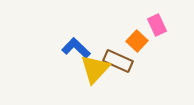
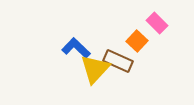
pink rectangle: moved 2 px up; rotated 20 degrees counterclockwise
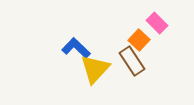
orange square: moved 2 px right, 1 px up
brown rectangle: moved 14 px right; rotated 32 degrees clockwise
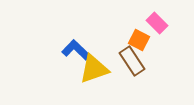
orange square: rotated 15 degrees counterclockwise
blue L-shape: moved 2 px down
yellow triangle: moved 1 px left; rotated 28 degrees clockwise
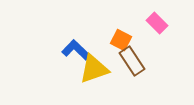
orange square: moved 18 px left
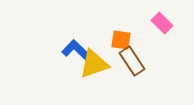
pink rectangle: moved 5 px right
orange square: rotated 20 degrees counterclockwise
yellow triangle: moved 5 px up
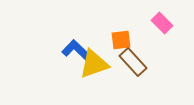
orange square: rotated 15 degrees counterclockwise
brown rectangle: moved 1 px right, 1 px down; rotated 8 degrees counterclockwise
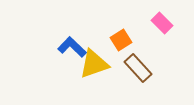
orange square: rotated 25 degrees counterclockwise
blue L-shape: moved 4 px left, 3 px up
brown rectangle: moved 5 px right, 6 px down
